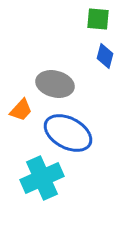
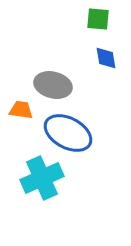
blue diamond: moved 1 px right, 2 px down; rotated 25 degrees counterclockwise
gray ellipse: moved 2 px left, 1 px down
orange trapezoid: rotated 125 degrees counterclockwise
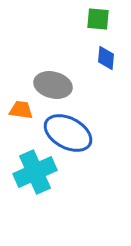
blue diamond: rotated 15 degrees clockwise
cyan cross: moved 7 px left, 6 px up
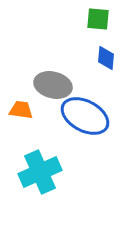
blue ellipse: moved 17 px right, 17 px up
cyan cross: moved 5 px right
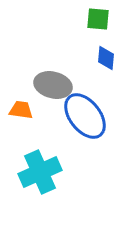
blue ellipse: rotated 24 degrees clockwise
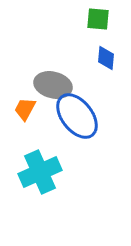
orange trapezoid: moved 4 px right, 1 px up; rotated 70 degrees counterclockwise
blue ellipse: moved 8 px left
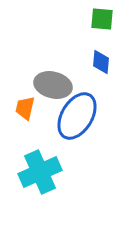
green square: moved 4 px right
blue diamond: moved 5 px left, 4 px down
orange trapezoid: moved 1 px up; rotated 15 degrees counterclockwise
blue ellipse: rotated 69 degrees clockwise
